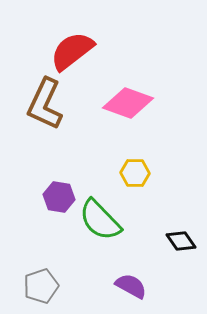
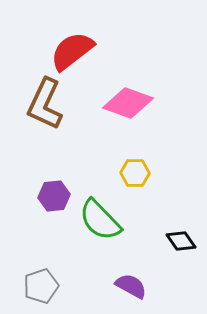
purple hexagon: moved 5 px left, 1 px up; rotated 16 degrees counterclockwise
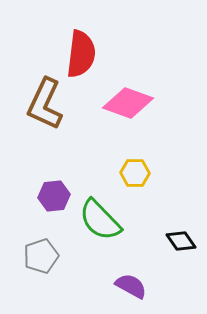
red semicircle: moved 9 px right, 3 px down; rotated 135 degrees clockwise
gray pentagon: moved 30 px up
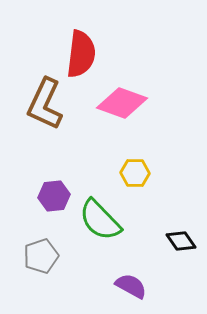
pink diamond: moved 6 px left
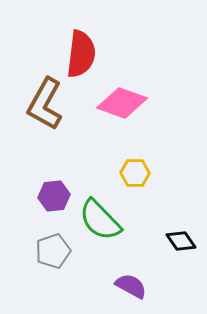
brown L-shape: rotated 4 degrees clockwise
gray pentagon: moved 12 px right, 5 px up
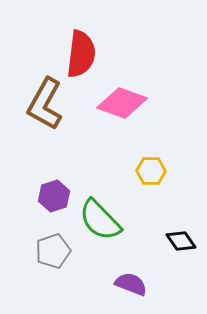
yellow hexagon: moved 16 px right, 2 px up
purple hexagon: rotated 12 degrees counterclockwise
purple semicircle: moved 2 px up; rotated 8 degrees counterclockwise
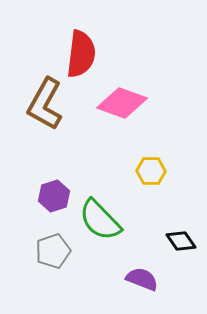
purple semicircle: moved 11 px right, 5 px up
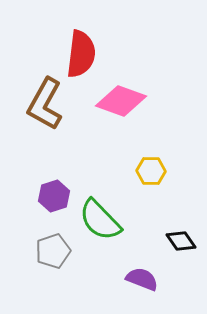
pink diamond: moved 1 px left, 2 px up
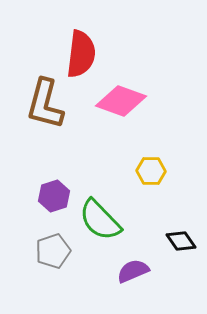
brown L-shape: rotated 14 degrees counterclockwise
purple semicircle: moved 9 px left, 8 px up; rotated 44 degrees counterclockwise
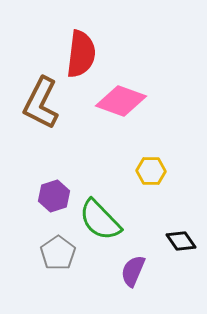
brown L-shape: moved 4 px left, 1 px up; rotated 12 degrees clockwise
gray pentagon: moved 5 px right, 2 px down; rotated 16 degrees counterclockwise
purple semicircle: rotated 44 degrees counterclockwise
